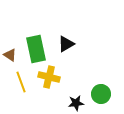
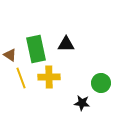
black triangle: rotated 30 degrees clockwise
yellow cross: rotated 15 degrees counterclockwise
yellow line: moved 4 px up
green circle: moved 11 px up
black star: moved 6 px right; rotated 14 degrees clockwise
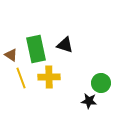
black triangle: moved 1 px left, 1 px down; rotated 18 degrees clockwise
brown triangle: moved 1 px right
black star: moved 7 px right, 2 px up
